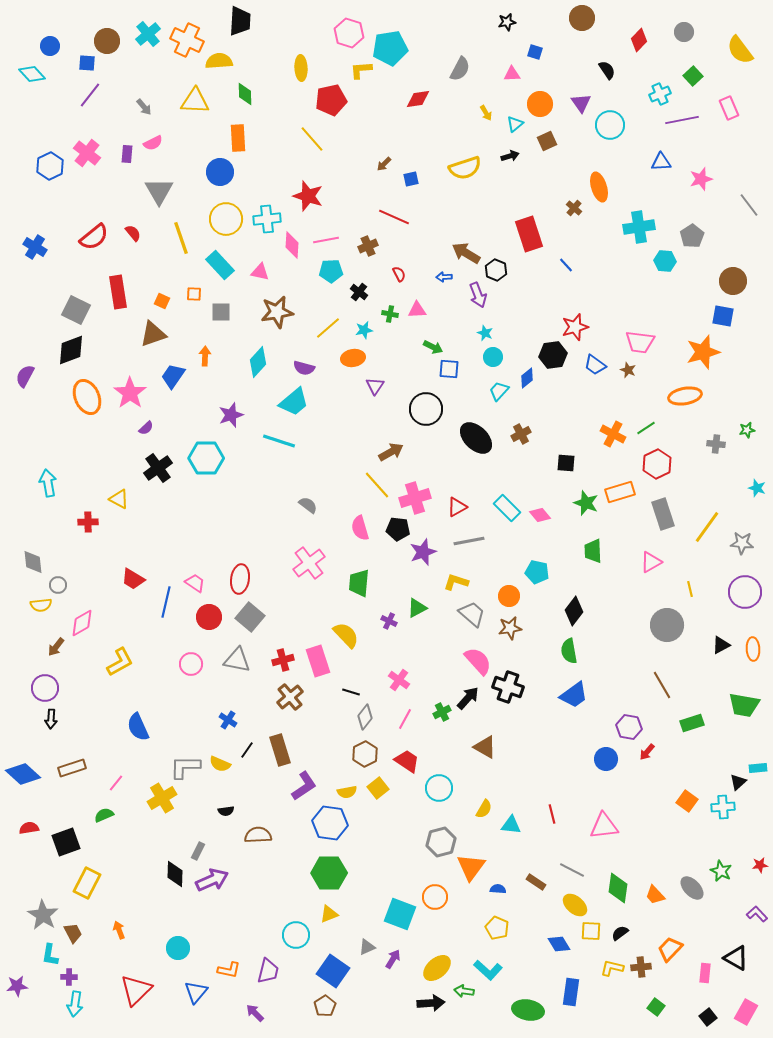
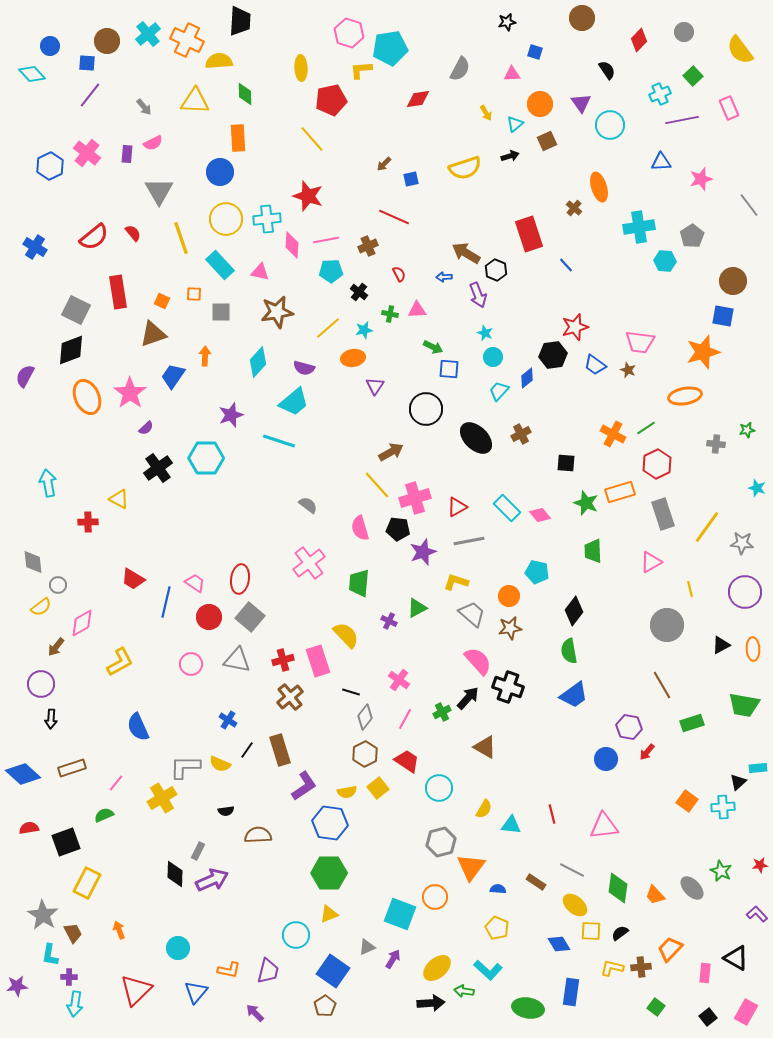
yellow semicircle at (41, 605): moved 2 px down; rotated 30 degrees counterclockwise
purple circle at (45, 688): moved 4 px left, 4 px up
green ellipse at (528, 1010): moved 2 px up
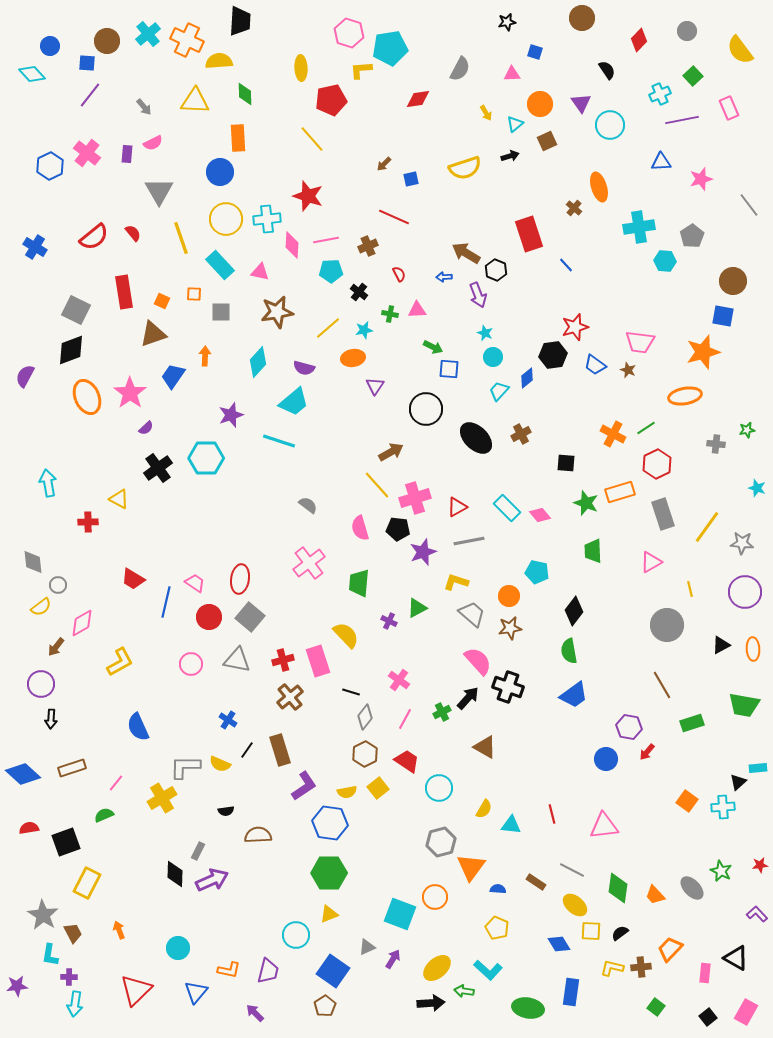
gray circle at (684, 32): moved 3 px right, 1 px up
red rectangle at (118, 292): moved 6 px right
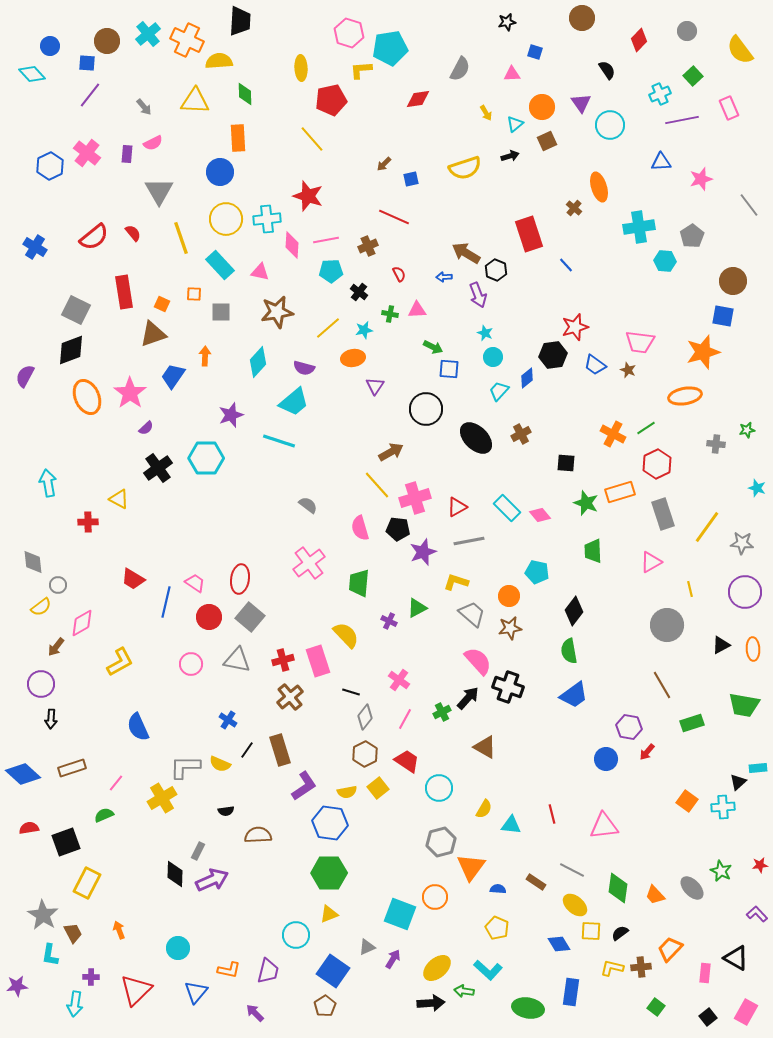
orange circle at (540, 104): moved 2 px right, 3 px down
orange square at (162, 301): moved 3 px down
purple cross at (69, 977): moved 22 px right
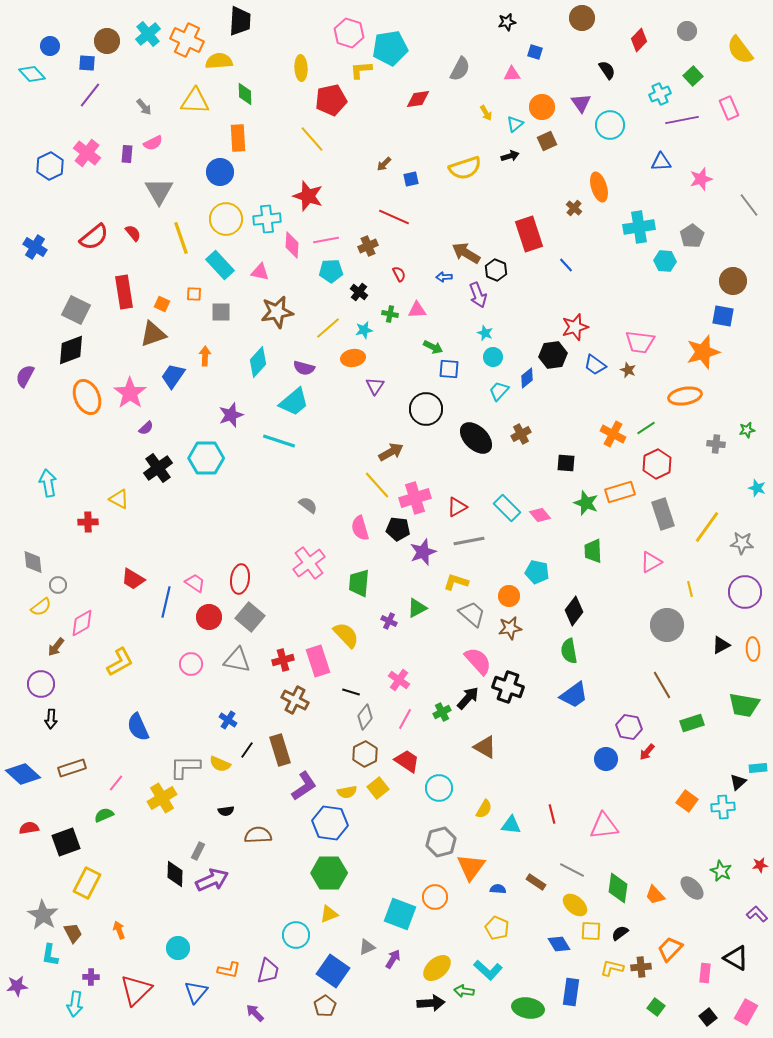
brown cross at (290, 697): moved 5 px right, 3 px down; rotated 24 degrees counterclockwise
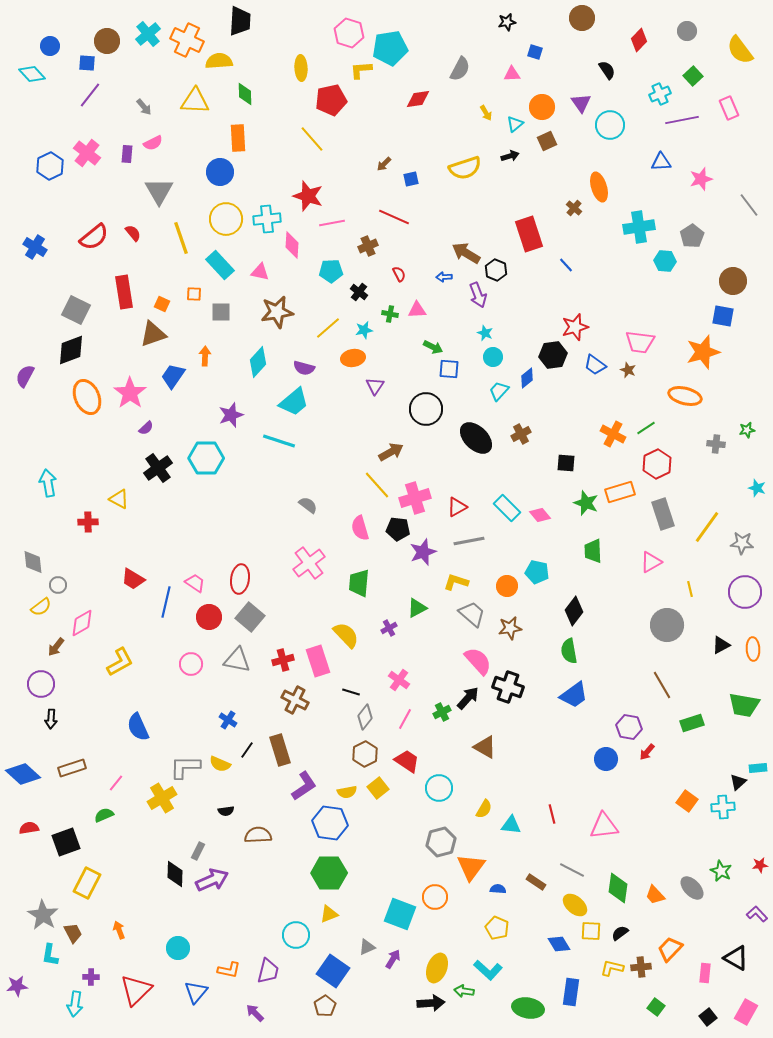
pink line at (326, 240): moved 6 px right, 17 px up
orange ellipse at (685, 396): rotated 24 degrees clockwise
orange circle at (509, 596): moved 2 px left, 10 px up
purple cross at (389, 621): moved 7 px down; rotated 35 degrees clockwise
yellow ellipse at (437, 968): rotated 28 degrees counterclockwise
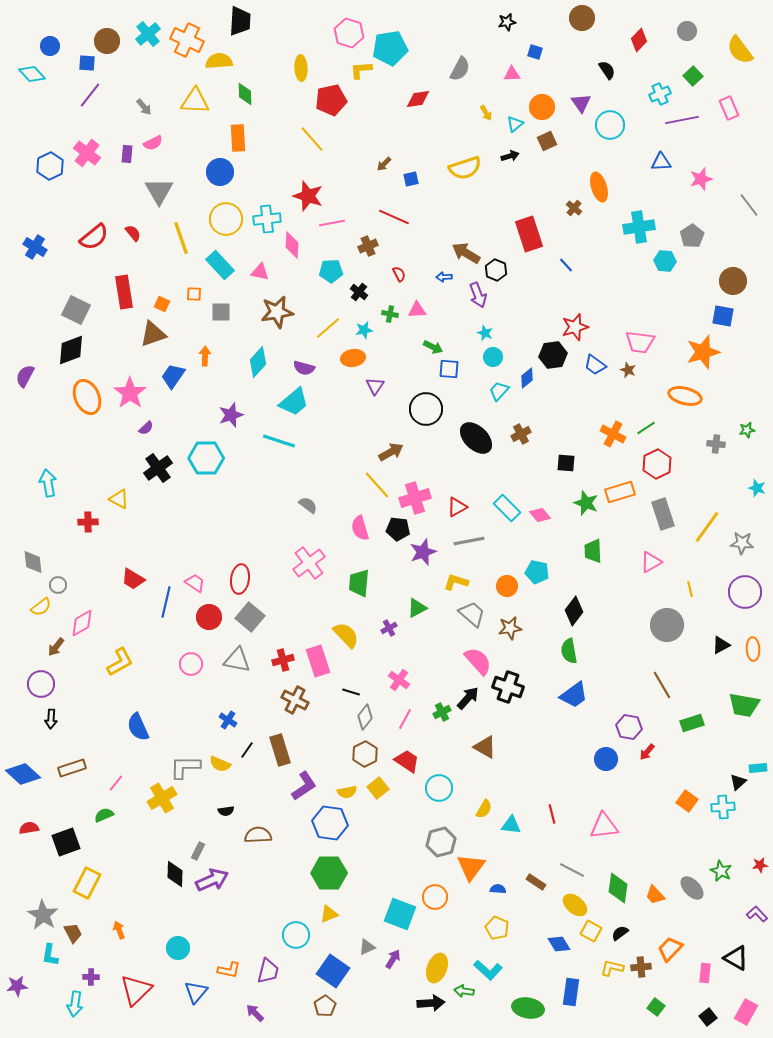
yellow square at (591, 931): rotated 25 degrees clockwise
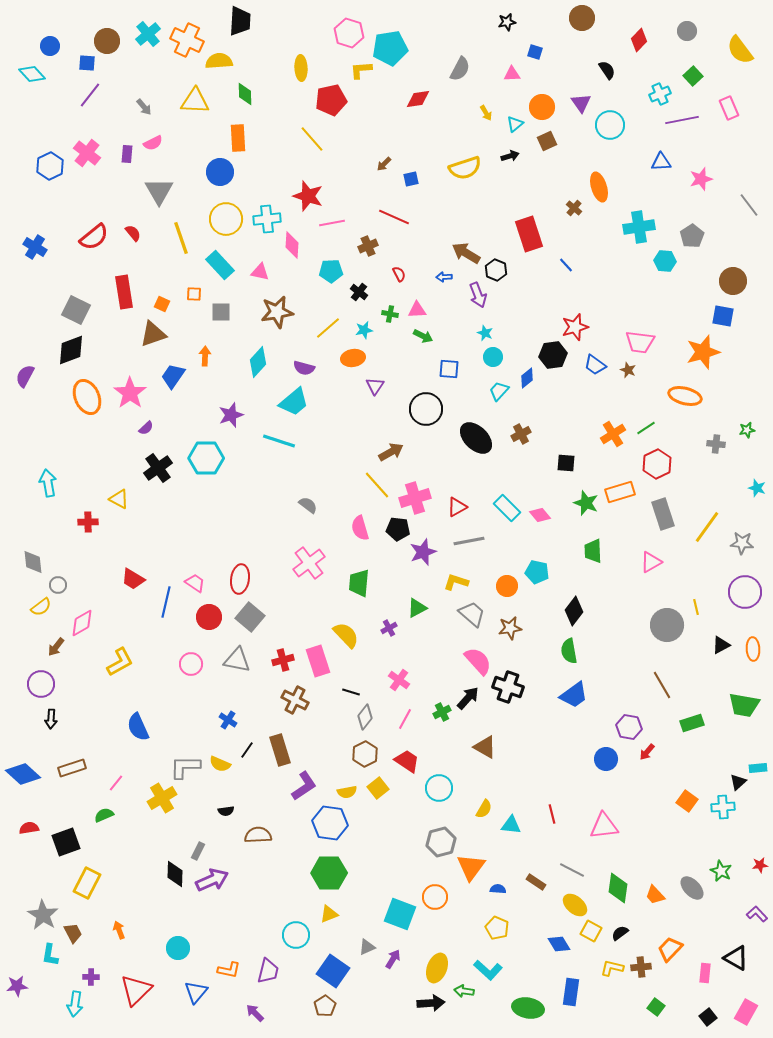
green arrow at (433, 347): moved 10 px left, 11 px up
orange cross at (613, 434): rotated 30 degrees clockwise
yellow line at (690, 589): moved 6 px right, 18 px down
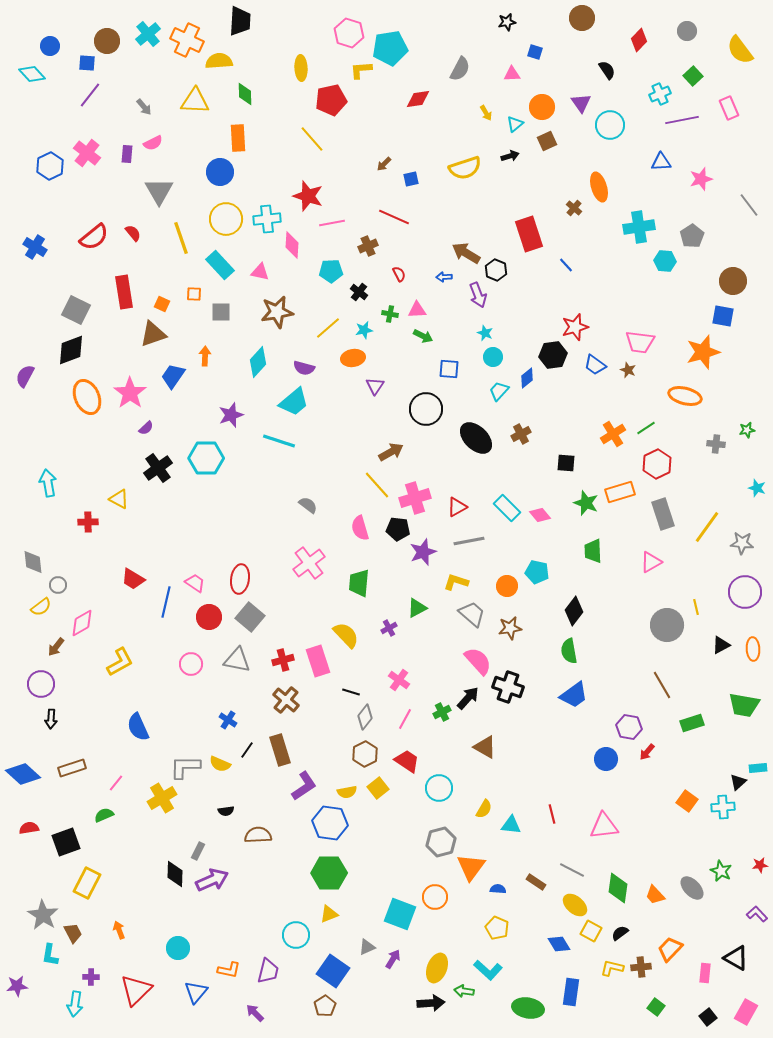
brown cross at (295, 700): moved 9 px left; rotated 12 degrees clockwise
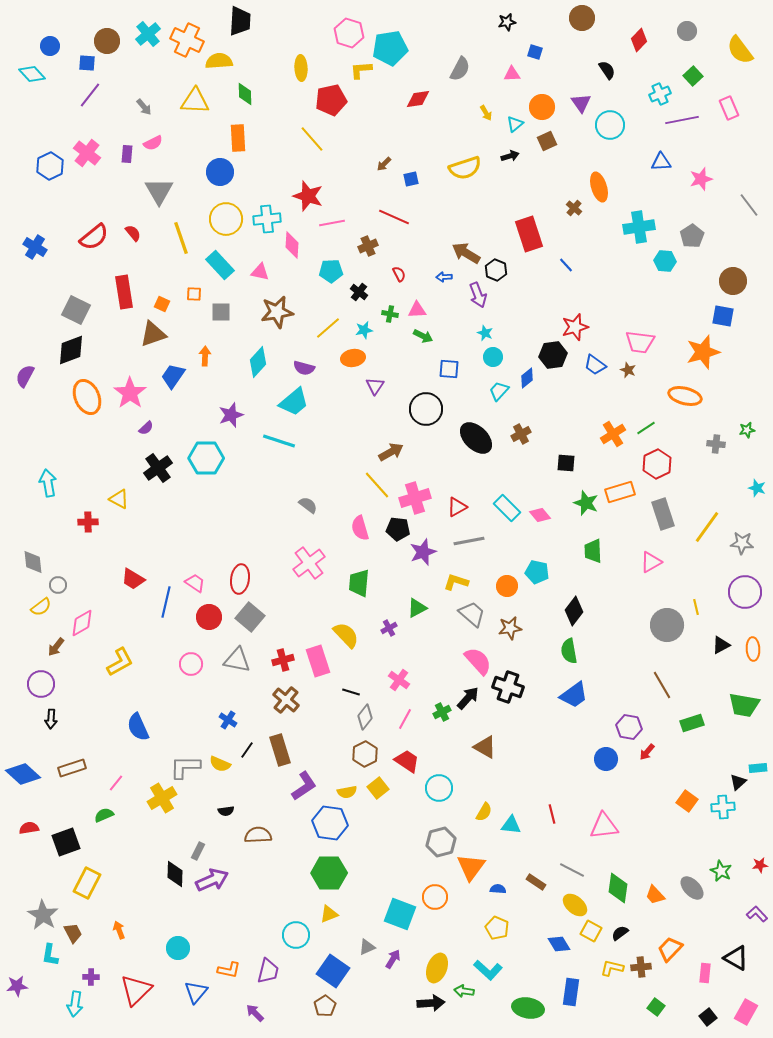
yellow semicircle at (484, 809): moved 3 px down
